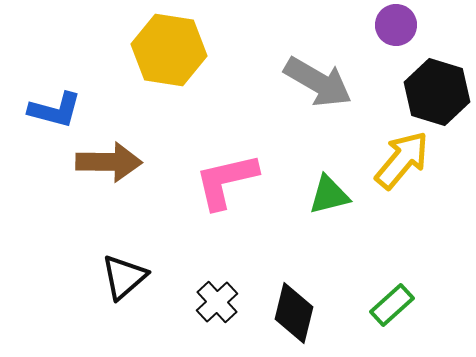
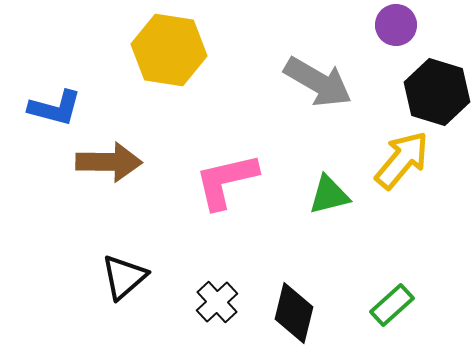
blue L-shape: moved 2 px up
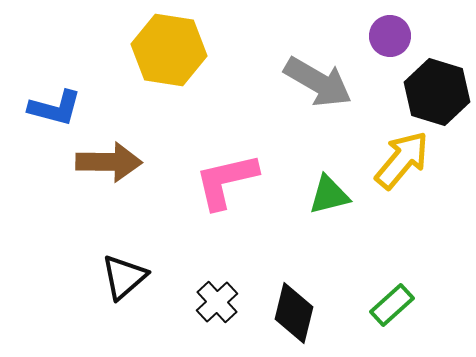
purple circle: moved 6 px left, 11 px down
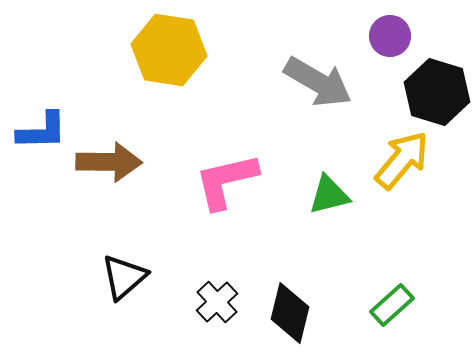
blue L-shape: moved 13 px left, 23 px down; rotated 16 degrees counterclockwise
black diamond: moved 4 px left
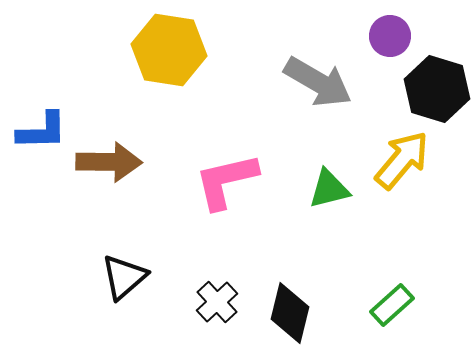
black hexagon: moved 3 px up
green triangle: moved 6 px up
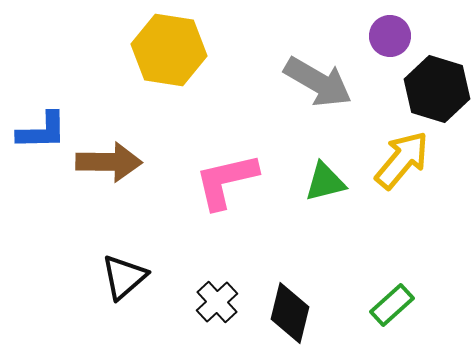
green triangle: moved 4 px left, 7 px up
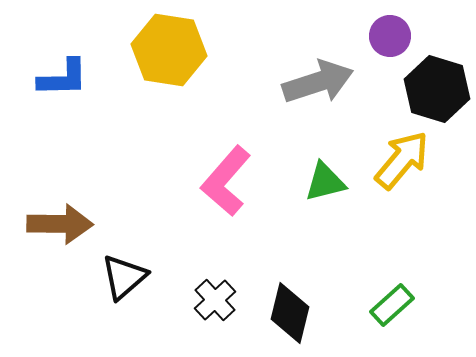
gray arrow: rotated 48 degrees counterclockwise
blue L-shape: moved 21 px right, 53 px up
brown arrow: moved 49 px left, 62 px down
pink L-shape: rotated 36 degrees counterclockwise
black cross: moved 2 px left, 2 px up
